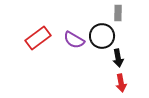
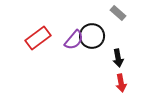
gray rectangle: rotated 49 degrees counterclockwise
black circle: moved 10 px left
purple semicircle: rotated 80 degrees counterclockwise
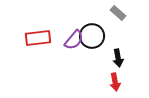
red rectangle: rotated 30 degrees clockwise
red arrow: moved 6 px left, 1 px up
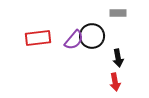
gray rectangle: rotated 42 degrees counterclockwise
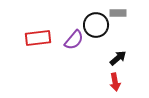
black circle: moved 4 px right, 11 px up
black arrow: rotated 120 degrees counterclockwise
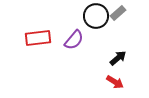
gray rectangle: rotated 42 degrees counterclockwise
black circle: moved 9 px up
red arrow: rotated 48 degrees counterclockwise
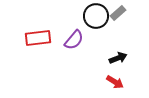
black arrow: rotated 18 degrees clockwise
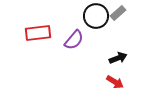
red rectangle: moved 5 px up
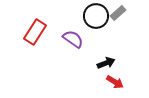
red rectangle: moved 3 px left, 1 px up; rotated 50 degrees counterclockwise
purple semicircle: moved 1 px left, 1 px up; rotated 95 degrees counterclockwise
black arrow: moved 12 px left, 5 px down
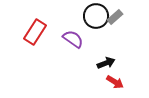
gray rectangle: moved 3 px left, 4 px down
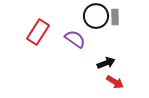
gray rectangle: rotated 49 degrees counterclockwise
red rectangle: moved 3 px right
purple semicircle: moved 2 px right
